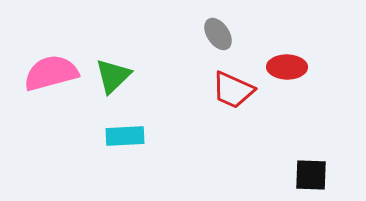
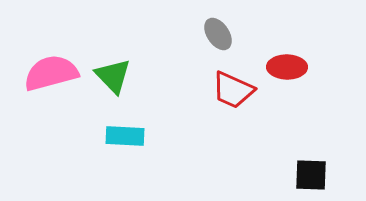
green triangle: rotated 30 degrees counterclockwise
cyan rectangle: rotated 6 degrees clockwise
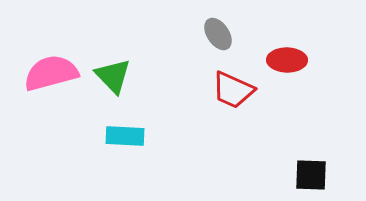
red ellipse: moved 7 px up
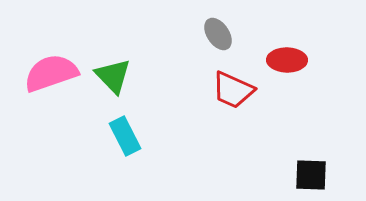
pink semicircle: rotated 4 degrees counterclockwise
cyan rectangle: rotated 60 degrees clockwise
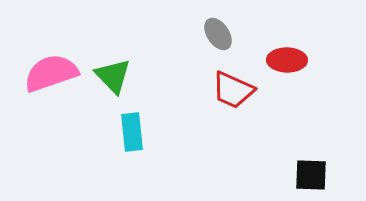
cyan rectangle: moved 7 px right, 4 px up; rotated 21 degrees clockwise
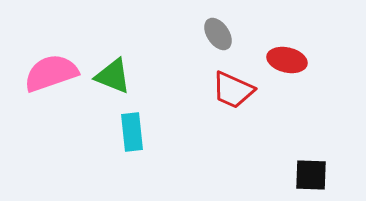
red ellipse: rotated 12 degrees clockwise
green triangle: rotated 24 degrees counterclockwise
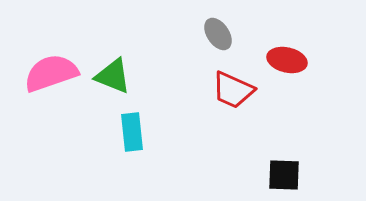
black square: moved 27 px left
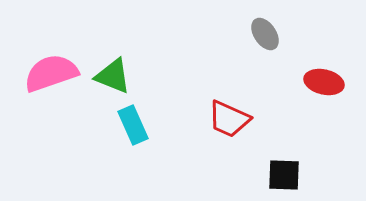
gray ellipse: moved 47 px right
red ellipse: moved 37 px right, 22 px down
red trapezoid: moved 4 px left, 29 px down
cyan rectangle: moved 1 px right, 7 px up; rotated 18 degrees counterclockwise
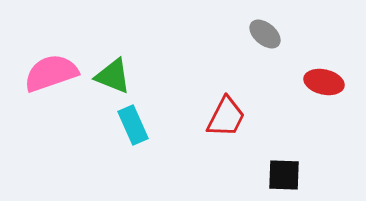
gray ellipse: rotated 16 degrees counterclockwise
red trapezoid: moved 3 px left, 2 px up; rotated 87 degrees counterclockwise
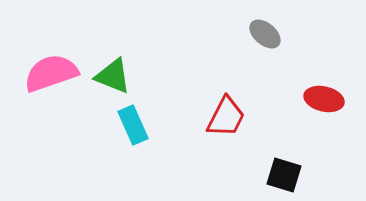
red ellipse: moved 17 px down
black square: rotated 15 degrees clockwise
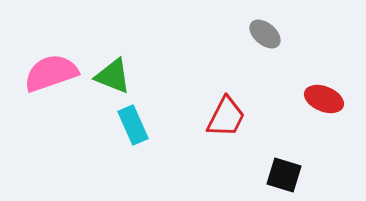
red ellipse: rotated 9 degrees clockwise
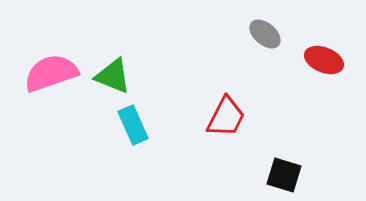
red ellipse: moved 39 px up
